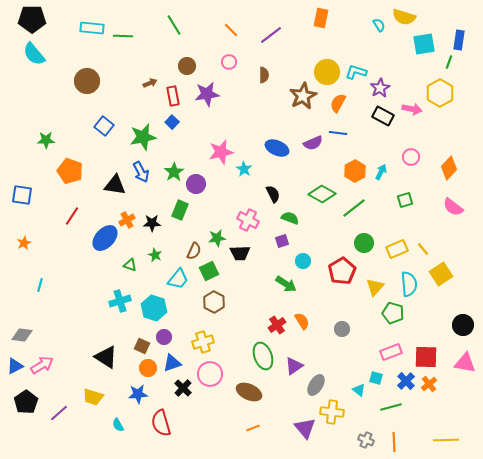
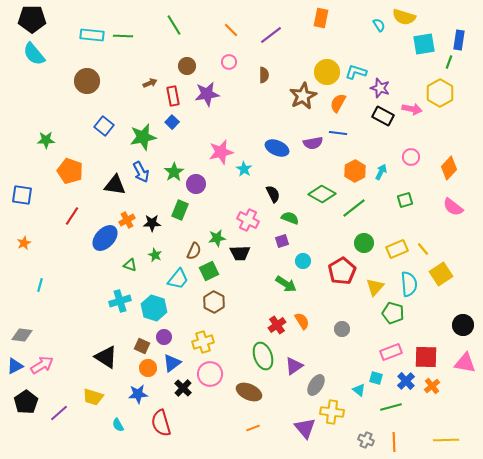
cyan rectangle at (92, 28): moved 7 px down
purple star at (380, 88): rotated 24 degrees counterclockwise
purple semicircle at (313, 143): rotated 12 degrees clockwise
blue triangle at (172, 363): rotated 18 degrees counterclockwise
orange cross at (429, 384): moved 3 px right, 2 px down
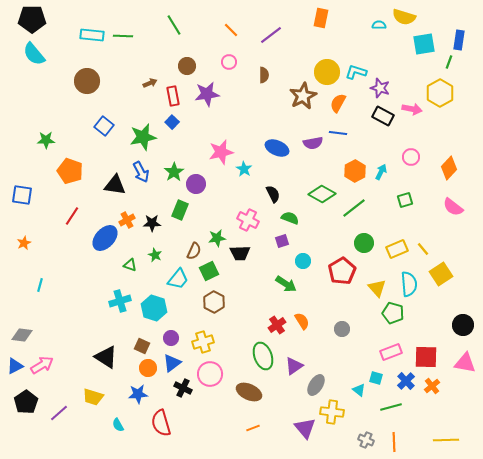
cyan semicircle at (379, 25): rotated 56 degrees counterclockwise
yellow triangle at (375, 287): moved 2 px right, 1 px down; rotated 24 degrees counterclockwise
purple circle at (164, 337): moved 7 px right, 1 px down
black cross at (183, 388): rotated 18 degrees counterclockwise
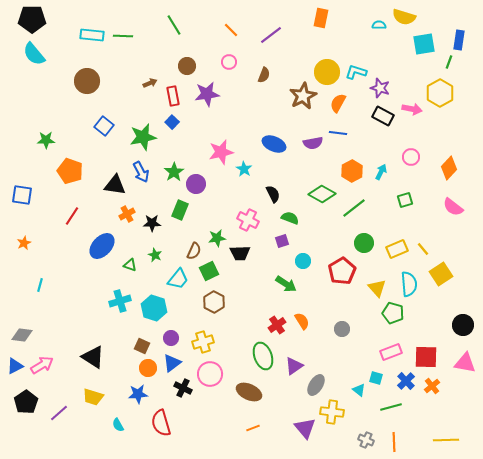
brown semicircle at (264, 75): rotated 21 degrees clockwise
blue ellipse at (277, 148): moved 3 px left, 4 px up
orange hexagon at (355, 171): moved 3 px left
orange cross at (127, 220): moved 6 px up
blue ellipse at (105, 238): moved 3 px left, 8 px down
black triangle at (106, 357): moved 13 px left
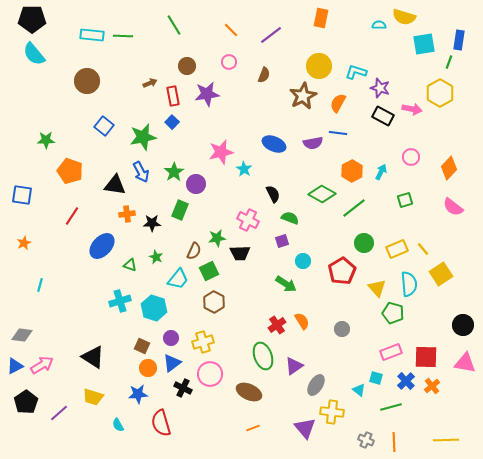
yellow circle at (327, 72): moved 8 px left, 6 px up
orange cross at (127, 214): rotated 21 degrees clockwise
green star at (155, 255): moved 1 px right, 2 px down
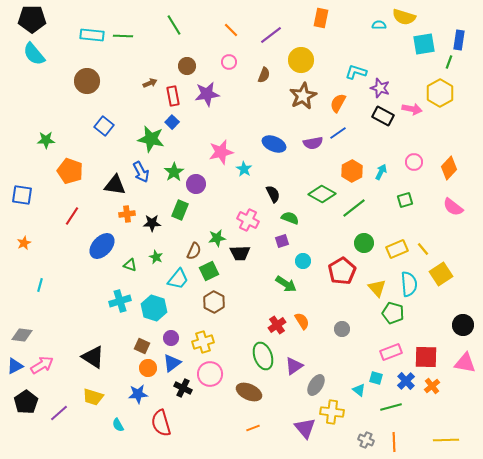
yellow circle at (319, 66): moved 18 px left, 6 px up
blue line at (338, 133): rotated 42 degrees counterclockwise
green star at (143, 137): moved 8 px right, 2 px down; rotated 24 degrees clockwise
pink circle at (411, 157): moved 3 px right, 5 px down
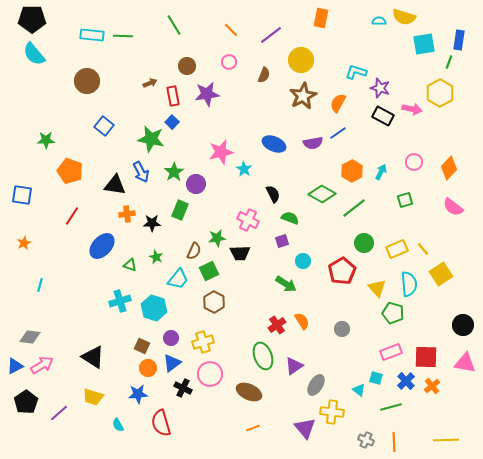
cyan semicircle at (379, 25): moved 4 px up
gray diamond at (22, 335): moved 8 px right, 2 px down
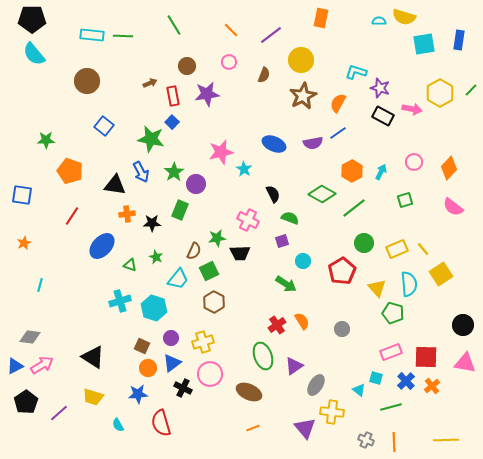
green line at (449, 62): moved 22 px right, 28 px down; rotated 24 degrees clockwise
